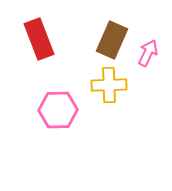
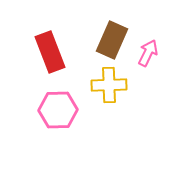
red rectangle: moved 11 px right, 13 px down
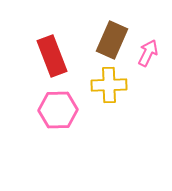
red rectangle: moved 2 px right, 4 px down
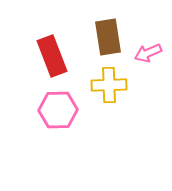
brown rectangle: moved 4 px left, 3 px up; rotated 33 degrees counterclockwise
pink arrow: rotated 140 degrees counterclockwise
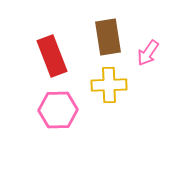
pink arrow: rotated 32 degrees counterclockwise
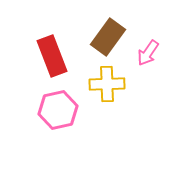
brown rectangle: rotated 45 degrees clockwise
yellow cross: moved 2 px left, 1 px up
pink hexagon: rotated 12 degrees counterclockwise
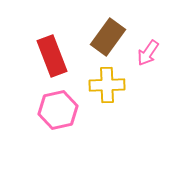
yellow cross: moved 1 px down
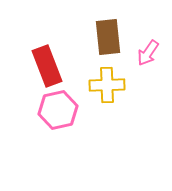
brown rectangle: rotated 42 degrees counterclockwise
red rectangle: moved 5 px left, 10 px down
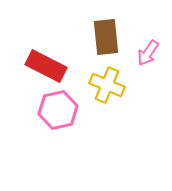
brown rectangle: moved 2 px left
red rectangle: moved 1 px left; rotated 42 degrees counterclockwise
yellow cross: rotated 24 degrees clockwise
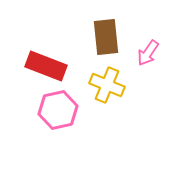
red rectangle: rotated 6 degrees counterclockwise
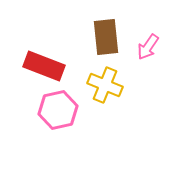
pink arrow: moved 6 px up
red rectangle: moved 2 px left
yellow cross: moved 2 px left
